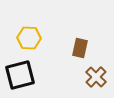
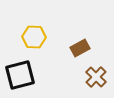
yellow hexagon: moved 5 px right, 1 px up
brown rectangle: rotated 48 degrees clockwise
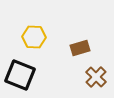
brown rectangle: rotated 12 degrees clockwise
black square: rotated 36 degrees clockwise
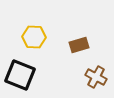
brown rectangle: moved 1 px left, 3 px up
brown cross: rotated 15 degrees counterclockwise
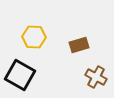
black square: rotated 8 degrees clockwise
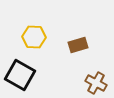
brown rectangle: moved 1 px left
brown cross: moved 6 px down
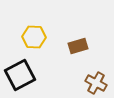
brown rectangle: moved 1 px down
black square: rotated 32 degrees clockwise
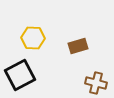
yellow hexagon: moved 1 px left, 1 px down
brown cross: rotated 15 degrees counterclockwise
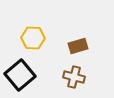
black square: rotated 12 degrees counterclockwise
brown cross: moved 22 px left, 6 px up
